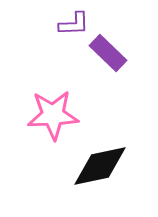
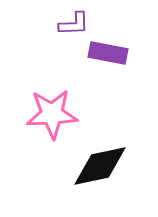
purple rectangle: rotated 33 degrees counterclockwise
pink star: moved 1 px left, 1 px up
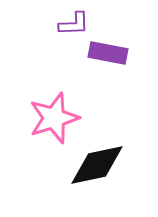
pink star: moved 2 px right, 4 px down; rotated 15 degrees counterclockwise
black diamond: moved 3 px left, 1 px up
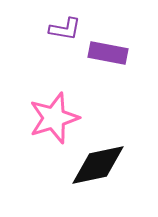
purple L-shape: moved 9 px left, 5 px down; rotated 12 degrees clockwise
black diamond: moved 1 px right
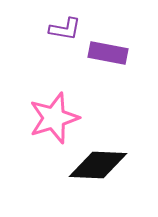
black diamond: rotated 14 degrees clockwise
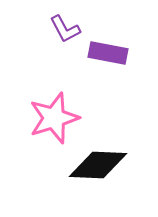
purple L-shape: rotated 52 degrees clockwise
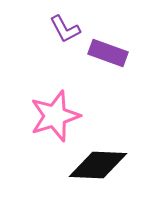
purple rectangle: rotated 9 degrees clockwise
pink star: moved 1 px right, 2 px up
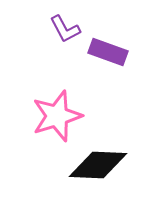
purple rectangle: moved 1 px up
pink star: moved 2 px right
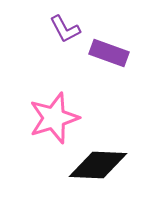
purple rectangle: moved 1 px right, 1 px down
pink star: moved 3 px left, 2 px down
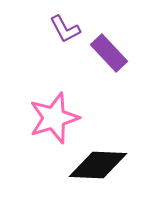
purple rectangle: rotated 27 degrees clockwise
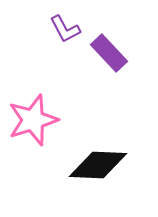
pink star: moved 21 px left, 2 px down
